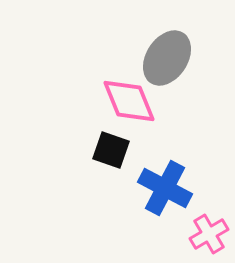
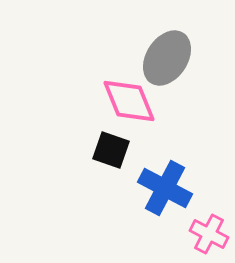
pink cross: rotated 33 degrees counterclockwise
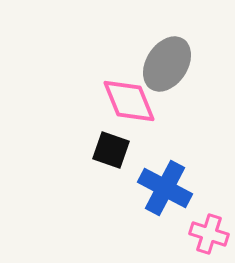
gray ellipse: moved 6 px down
pink cross: rotated 9 degrees counterclockwise
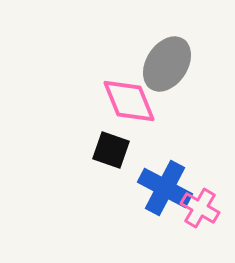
pink cross: moved 9 px left, 26 px up; rotated 12 degrees clockwise
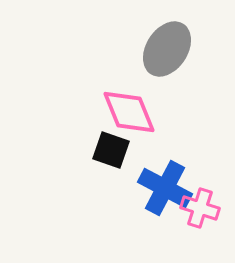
gray ellipse: moved 15 px up
pink diamond: moved 11 px down
pink cross: rotated 12 degrees counterclockwise
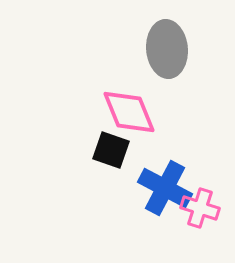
gray ellipse: rotated 38 degrees counterclockwise
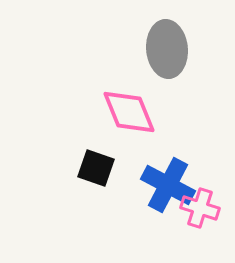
black square: moved 15 px left, 18 px down
blue cross: moved 3 px right, 3 px up
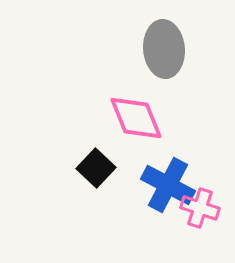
gray ellipse: moved 3 px left
pink diamond: moved 7 px right, 6 px down
black square: rotated 24 degrees clockwise
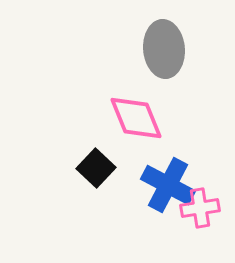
pink cross: rotated 27 degrees counterclockwise
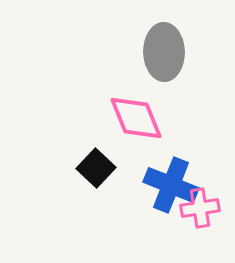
gray ellipse: moved 3 px down; rotated 4 degrees clockwise
blue cross: moved 3 px right; rotated 6 degrees counterclockwise
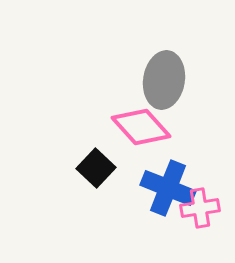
gray ellipse: moved 28 px down; rotated 10 degrees clockwise
pink diamond: moved 5 px right, 9 px down; rotated 20 degrees counterclockwise
blue cross: moved 3 px left, 3 px down
